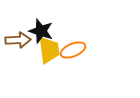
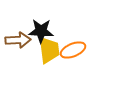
black star: rotated 15 degrees counterclockwise
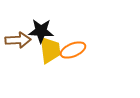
yellow trapezoid: moved 1 px right
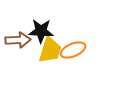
yellow trapezoid: rotated 24 degrees clockwise
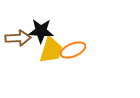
brown arrow: moved 2 px up
yellow trapezoid: moved 1 px right
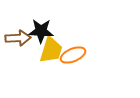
orange ellipse: moved 5 px down
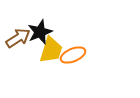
black star: moved 1 px left, 1 px down; rotated 25 degrees counterclockwise
brown arrow: rotated 30 degrees counterclockwise
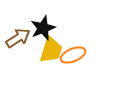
black star: moved 3 px right, 4 px up
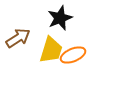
black star: moved 17 px right, 10 px up
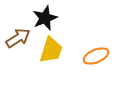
black star: moved 15 px left
orange ellipse: moved 23 px right, 1 px down
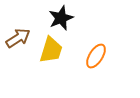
black star: moved 16 px right
orange ellipse: rotated 35 degrees counterclockwise
